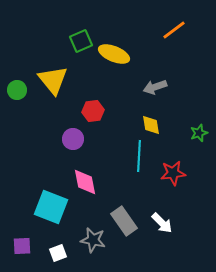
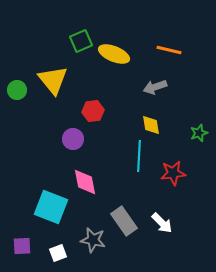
orange line: moved 5 px left, 20 px down; rotated 50 degrees clockwise
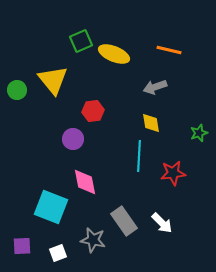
yellow diamond: moved 2 px up
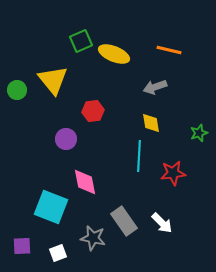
purple circle: moved 7 px left
gray star: moved 2 px up
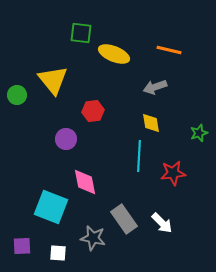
green square: moved 8 px up; rotated 30 degrees clockwise
green circle: moved 5 px down
gray rectangle: moved 2 px up
white square: rotated 24 degrees clockwise
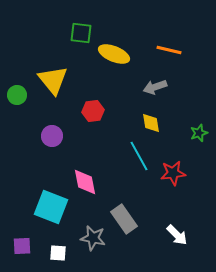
purple circle: moved 14 px left, 3 px up
cyan line: rotated 32 degrees counterclockwise
white arrow: moved 15 px right, 12 px down
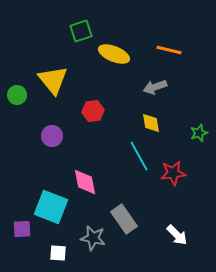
green square: moved 2 px up; rotated 25 degrees counterclockwise
purple square: moved 17 px up
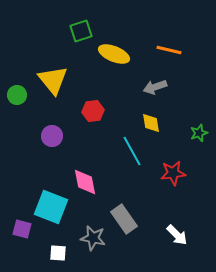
cyan line: moved 7 px left, 5 px up
purple square: rotated 18 degrees clockwise
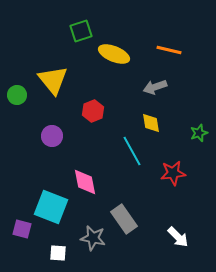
red hexagon: rotated 15 degrees counterclockwise
white arrow: moved 1 px right, 2 px down
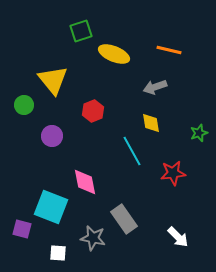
green circle: moved 7 px right, 10 px down
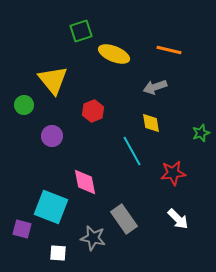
green star: moved 2 px right
white arrow: moved 18 px up
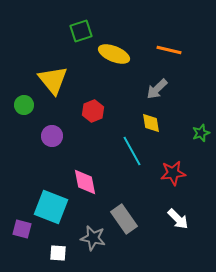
gray arrow: moved 2 px right, 2 px down; rotated 25 degrees counterclockwise
